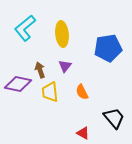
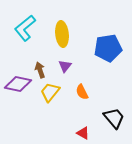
yellow trapezoid: rotated 45 degrees clockwise
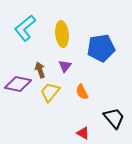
blue pentagon: moved 7 px left
